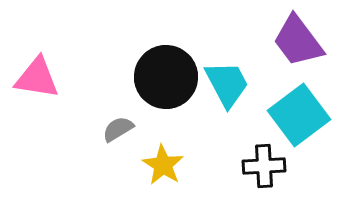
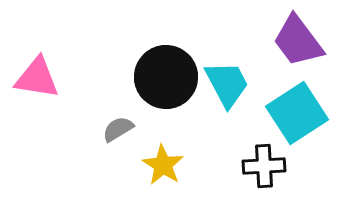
cyan square: moved 2 px left, 2 px up; rotated 4 degrees clockwise
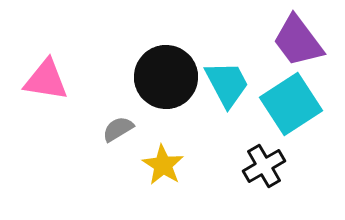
pink triangle: moved 9 px right, 2 px down
cyan square: moved 6 px left, 9 px up
black cross: rotated 27 degrees counterclockwise
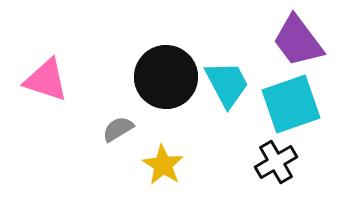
pink triangle: rotated 9 degrees clockwise
cyan square: rotated 14 degrees clockwise
black cross: moved 12 px right, 4 px up
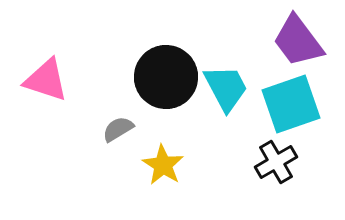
cyan trapezoid: moved 1 px left, 4 px down
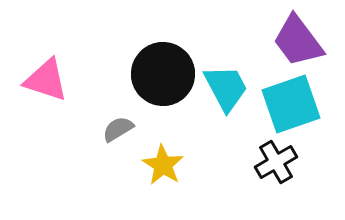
black circle: moved 3 px left, 3 px up
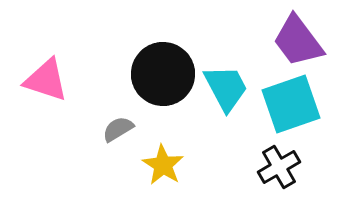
black cross: moved 3 px right, 5 px down
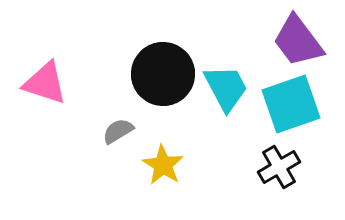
pink triangle: moved 1 px left, 3 px down
gray semicircle: moved 2 px down
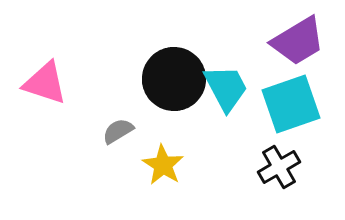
purple trapezoid: rotated 84 degrees counterclockwise
black circle: moved 11 px right, 5 px down
